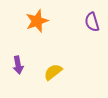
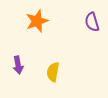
yellow semicircle: rotated 42 degrees counterclockwise
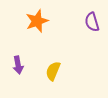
yellow semicircle: moved 1 px up; rotated 12 degrees clockwise
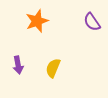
purple semicircle: rotated 18 degrees counterclockwise
yellow semicircle: moved 3 px up
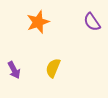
orange star: moved 1 px right, 1 px down
purple arrow: moved 4 px left, 5 px down; rotated 18 degrees counterclockwise
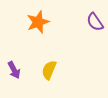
purple semicircle: moved 3 px right
yellow semicircle: moved 4 px left, 2 px down
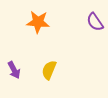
orange star: rotated 25 degrees clockwise
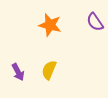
orange star: moved 12 px right, 3 px down; rotated 10 degrees clockwise
purple arrow: moved 4 px right, 2 px down
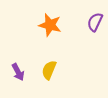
purple semicircle: rotated 60 degrees clockwise
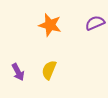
purple semicircle: moved 1 px down; rotated 42 degrees clockwise
